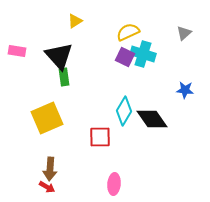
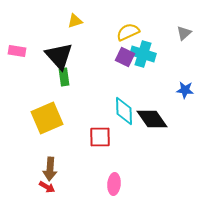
yellow triangle: rotated 14 degrees clockwise
cyan diamond: rotated 32 degrees counterclockwise
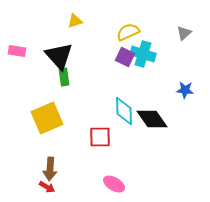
pink ellipse: rotated 65 degrees counterclockwise
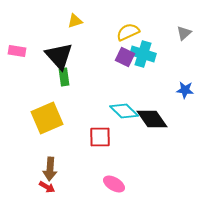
cyan diamond: rotated 44 degrees counterclockwise
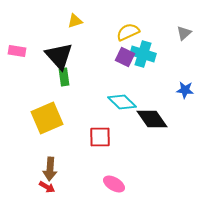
cyan diamond: moved 2 px left, 9 px up
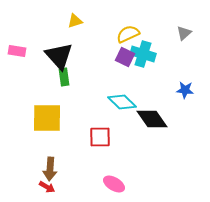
yellow semicircle: moved 2 px down
yellow square: rotated 24 degrees clockwise
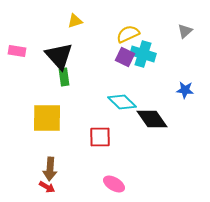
gray triangle: moved 1 px right, 2 px up
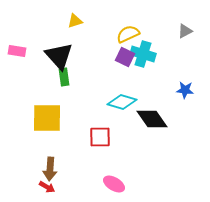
gray triangle: rotated 14 degrees clockwise
cyan diamond: rotated 28 degrees counterclockwise
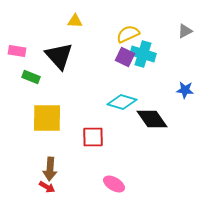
yellow triangle: rotated 21 degrees clockwise
green rectangle: moved 33 px left; rotated 60 degrees counterclockwise
red square: moved 7 px left
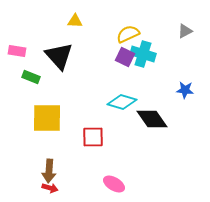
brown arrow: moved 1 px left, 2 px down
red arrow: moved 3 px right, 1 px down; rotated 14 degrees counterclockwise
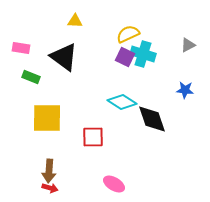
gray triangle: moved 3 px right, 14 px down
pink rectangle: moved 4 px right, 3 px up
black triangle: moved 5 px right, 1 px down; rotated 12 degrees counterclockwise
cyan diamond: rotated 16 degrees clockwise
black diamond: rotated 16 degrees clockwise
